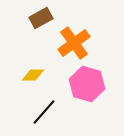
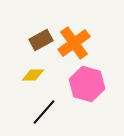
brown rectangle: moved 22 px down
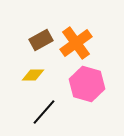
orange cross: moved 2 px right
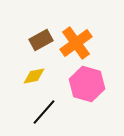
yellow diamond: moved 1 px right, 1 px down; rotated 10 degrees counterclockwise
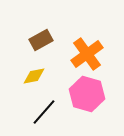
orange cross: moved 11 px right, 11 px down
pink hexagon: moved 10 px down
